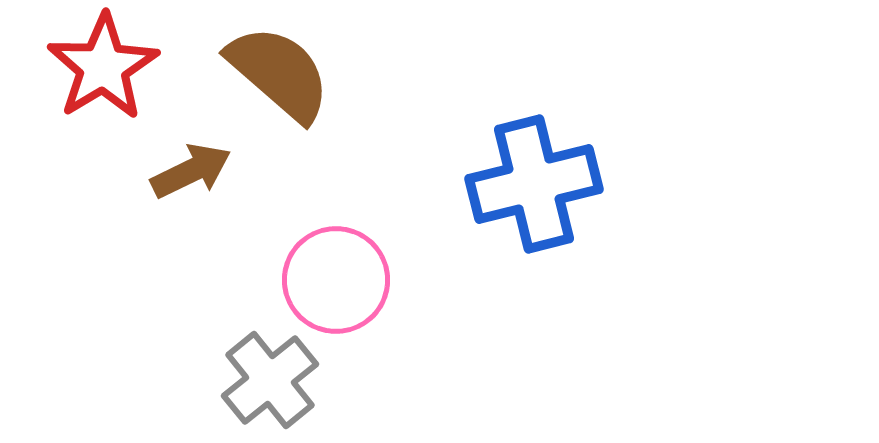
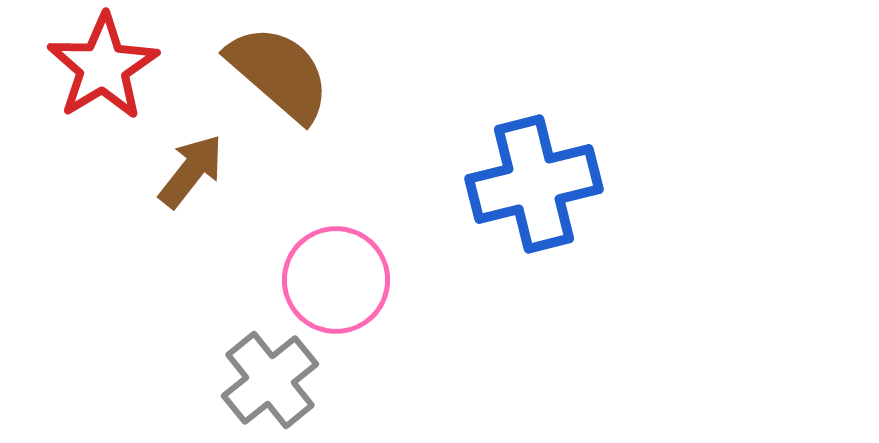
brown arrow: rotated 26 degrees counterclockwise
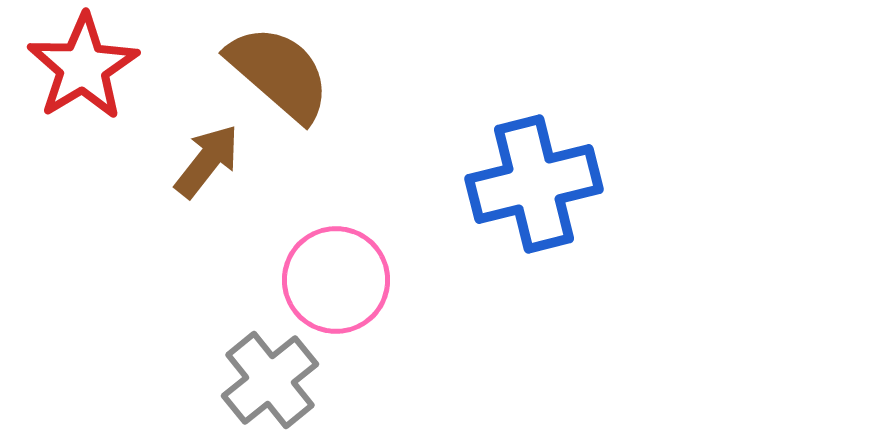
red star: moved 20 px left
brown arrow: moved 16 px right, 10 px up
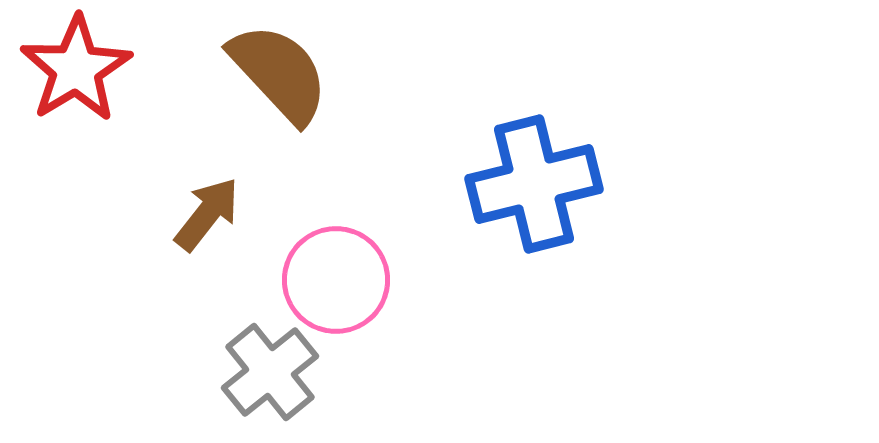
red star: moved 7 px left, 2 px down
brown semicircle: rotated 6 degrees clockwise
brown arrow: moved 53 px down
gray cross: moved 8 px up
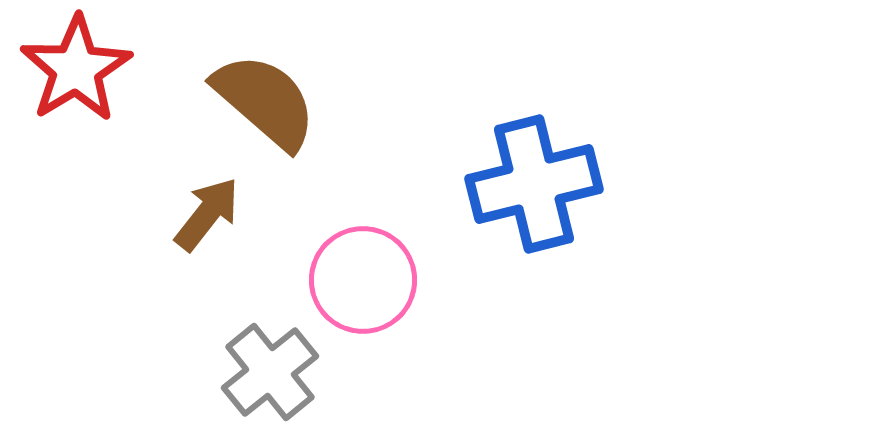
brown semicircle: moved 14 px left, 28 px down; rotated 6 degrees counterclockwise
pink circle: moved 27 px right
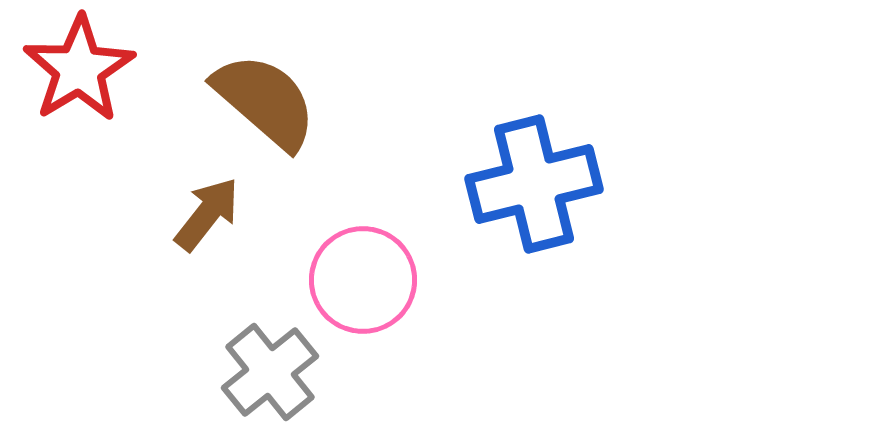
red star: moved 3 px right
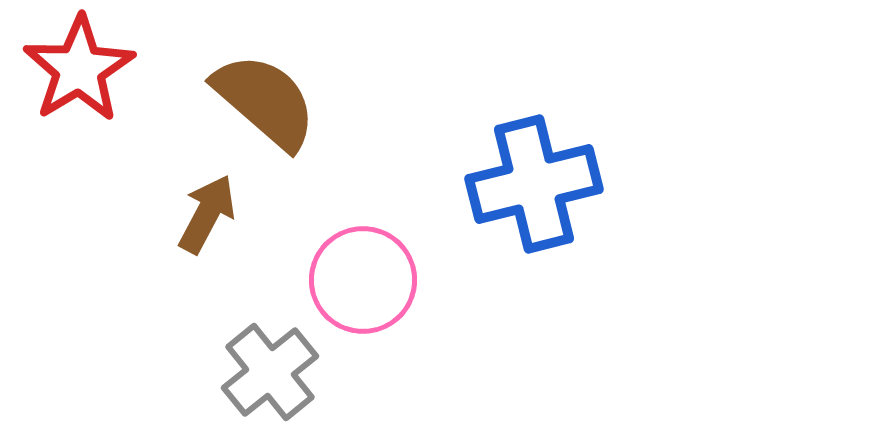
brown arrow: rotated 10 degrees counterclockwise
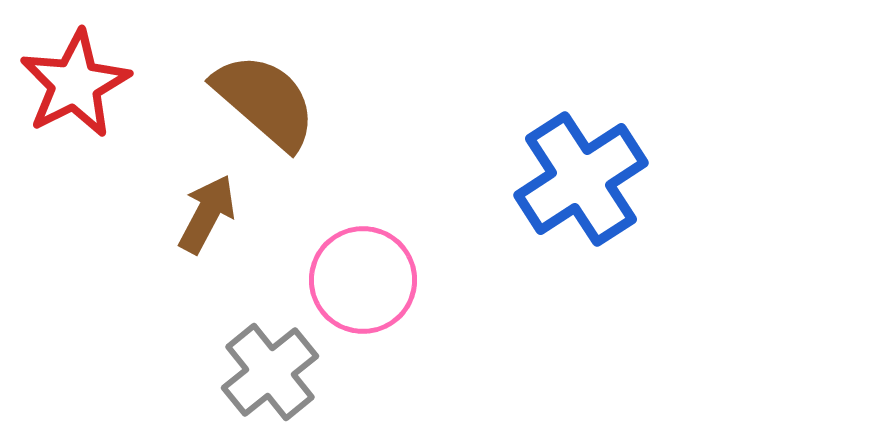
red star: moved 4 px left, 15 px down; rotated 4 degrees clockwise
blue cross: moved 47 px right, 5 px up; rotated 19 degrees counterclockwise
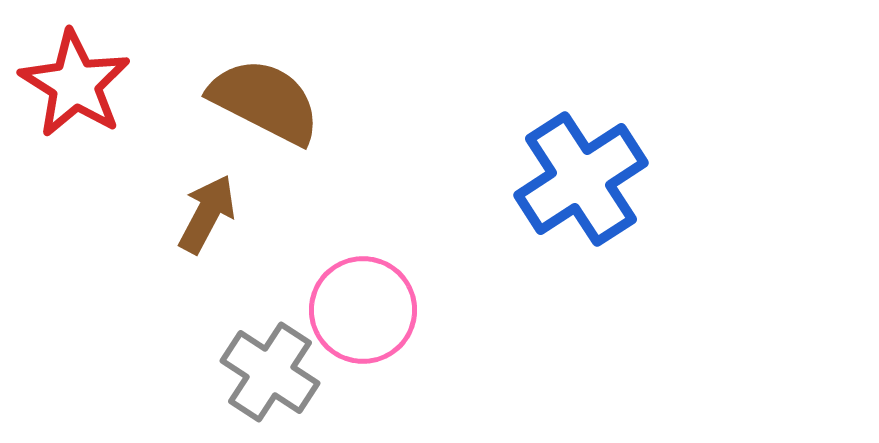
red star: rotated 13 degrees counterclockwise
brown semicircle: rotated 14 degrees counterclockwise
pink circle: moved 30 px down
gray cross: rotated 18 degrees counterclockwise
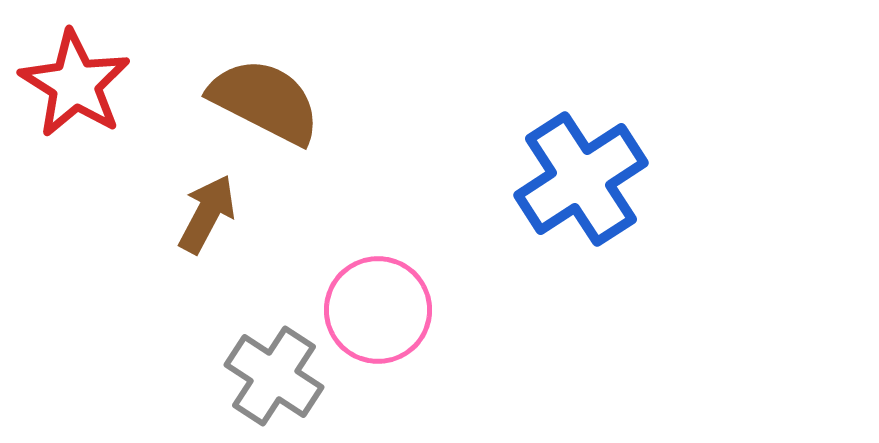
pink circle: moved 15 px right
gray cross: moved 4 px right, 4 px down
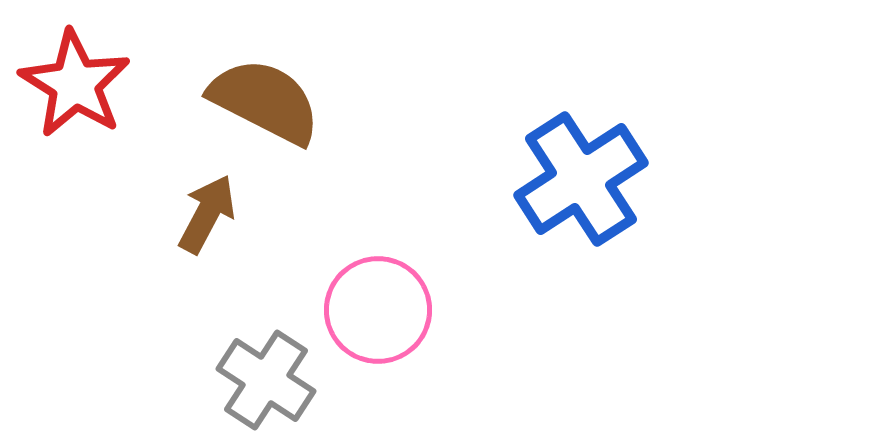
gray cross: moved 8 px left, 4 px down
